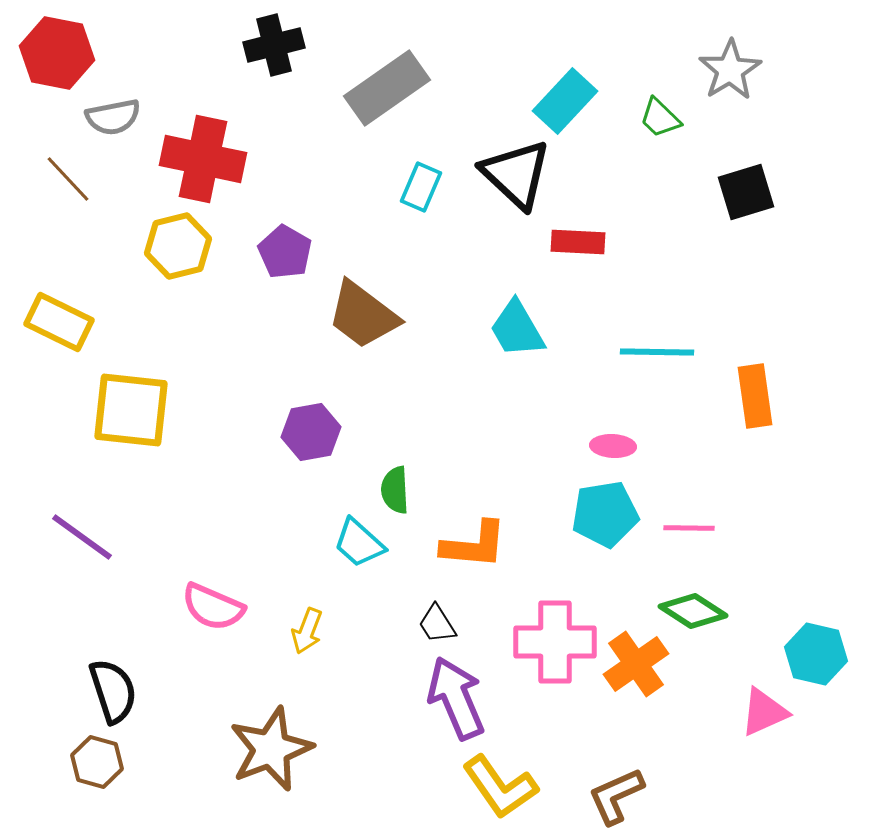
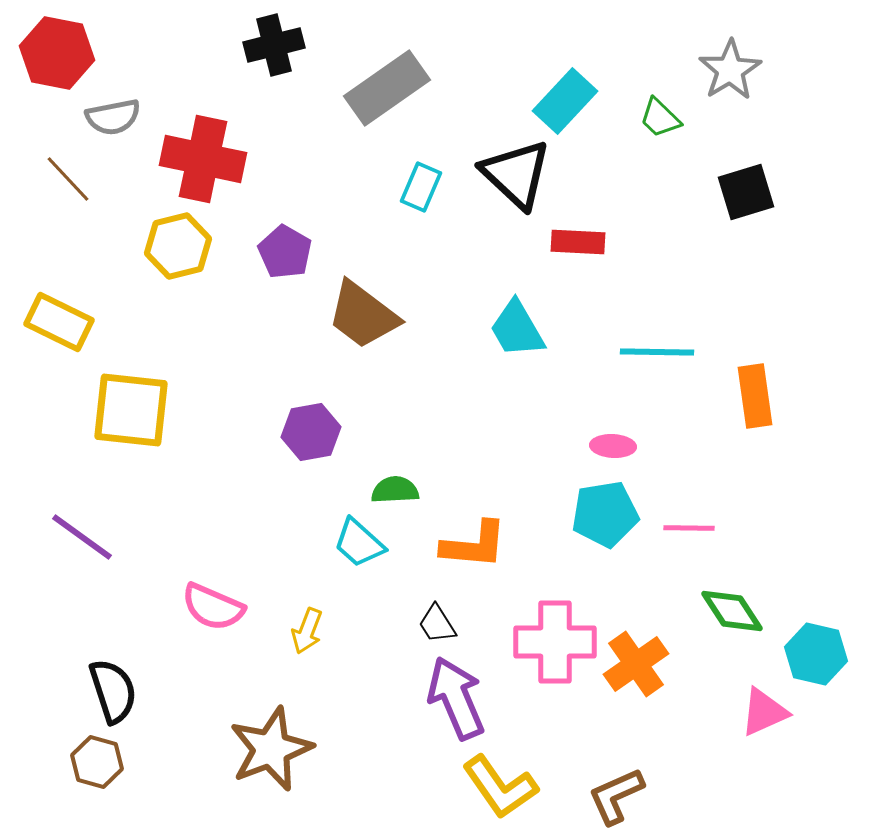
green semicircle at (395, 490): rotated 90 degrees clockwise
green diamond at (693, 611): moved 39 px right; rotated 24 degrees clockwise
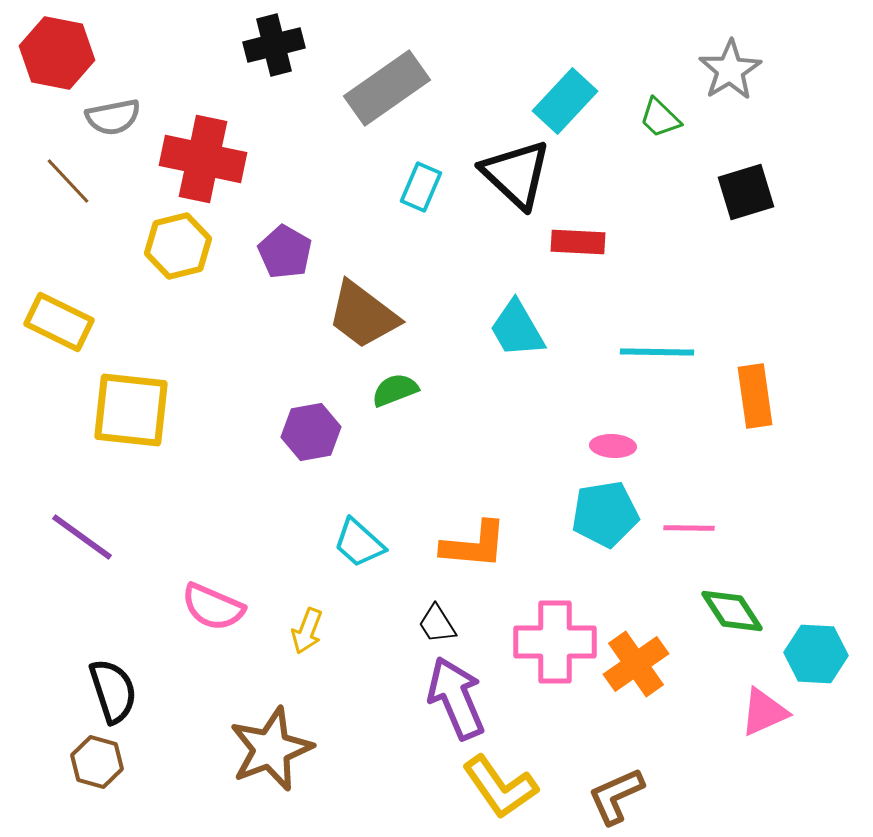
brown line at (68, 179): moved 2 px down
green semicircle at (395, 490): moved 100 px up; rotated 18 degrees counterclockwise
cyan hexagon at (816, 654): rotated 10 degrees counterclockwise
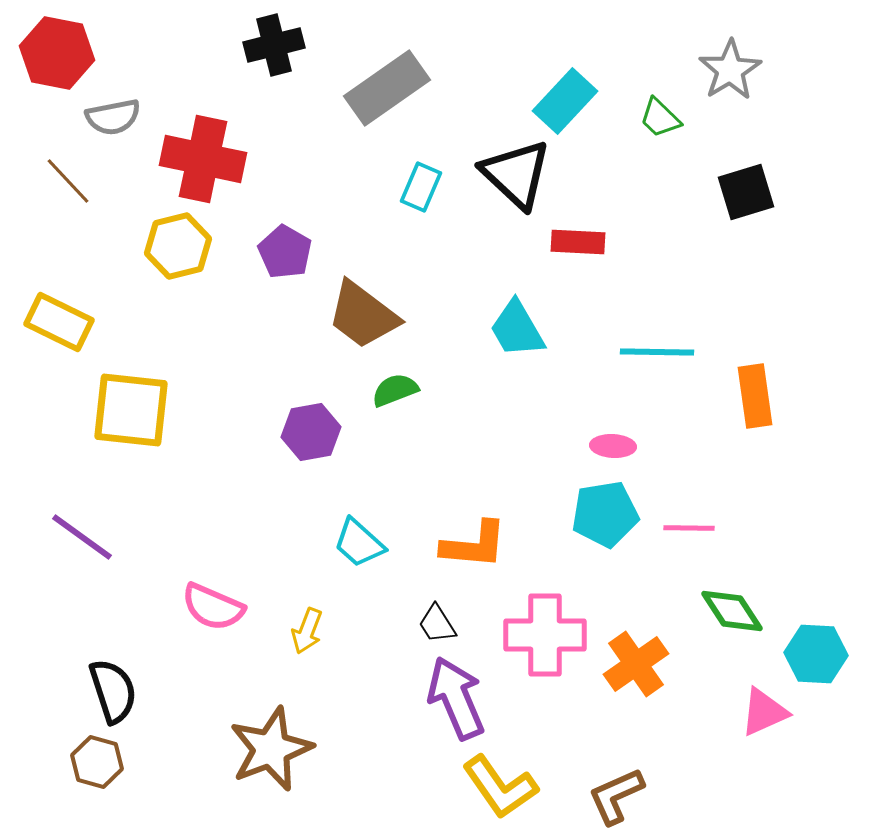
pink cross at (555, 642): moved 10 px left, 7 px up
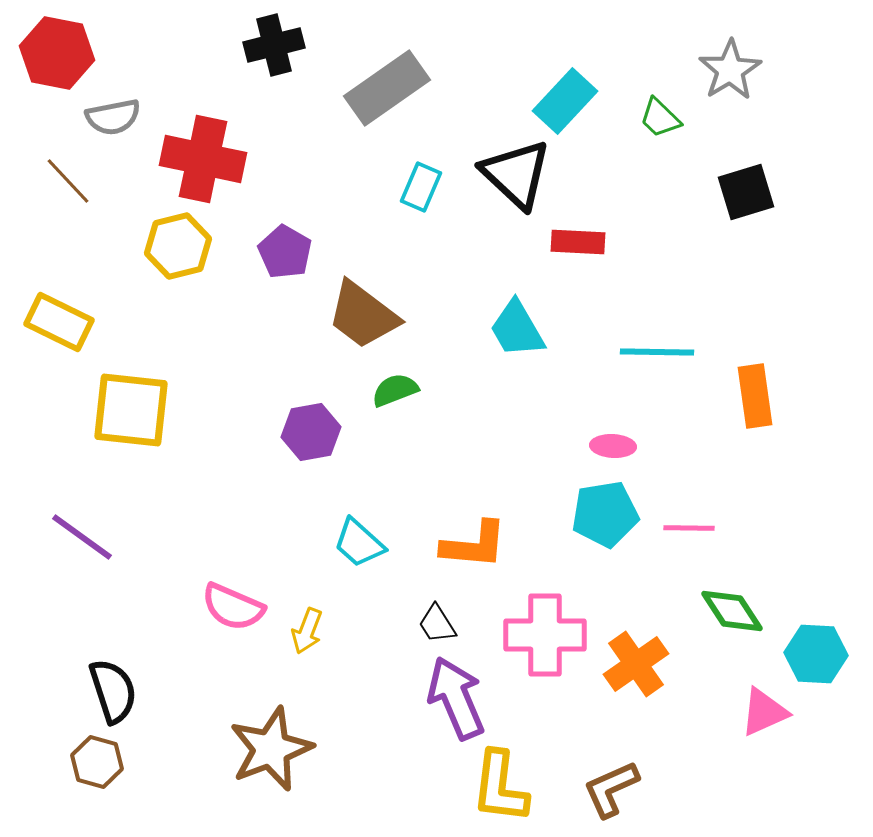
pink semicircle at (213, 607): moved 20 px right
yellow L-shape at (500, 787): rotated 42 degrees clockwise
brown L-shape at (616, 796): moved 5 px left, 7 px up
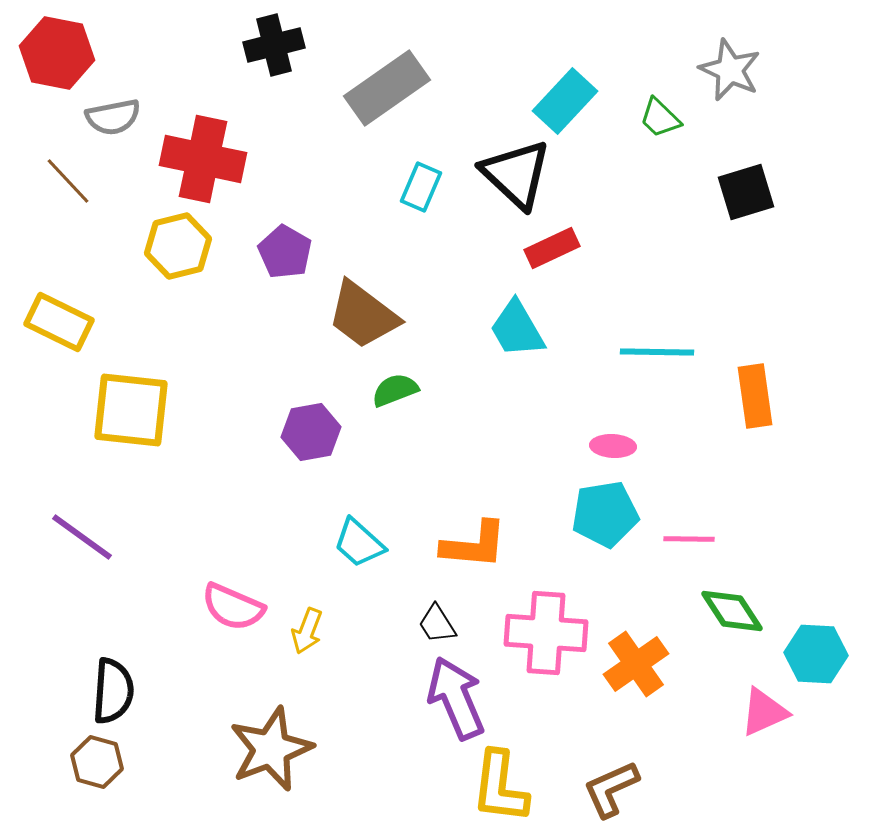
gray star at (730, 70): rotated 16 degrees counterclockwise
red rectangle at (578, 242): moved 26 px left, 6 px down; rotated 28 degrees counterclockwise
pink line at (689, 528): moved 11 px down
pink cross at (545, 635): moved 1 px right, 2 px up; rotated 4 degrees clockwise
black semicircle at (113, 691): rotated 22 degrees clockwise
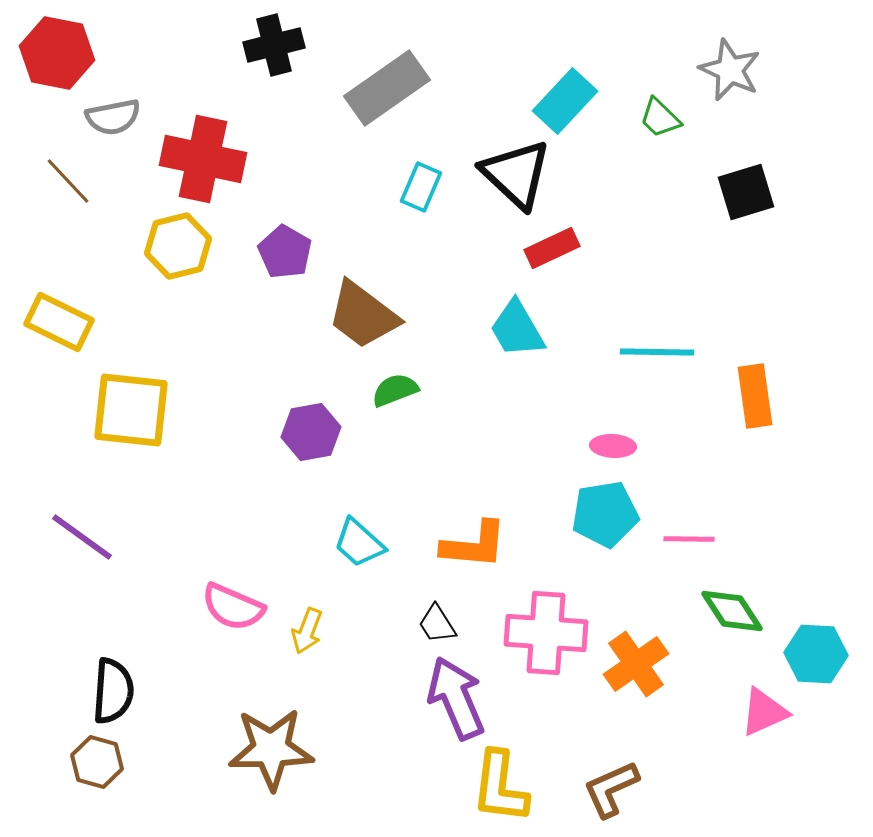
brown star at (271, 749): rotated 20 degrees clockwise
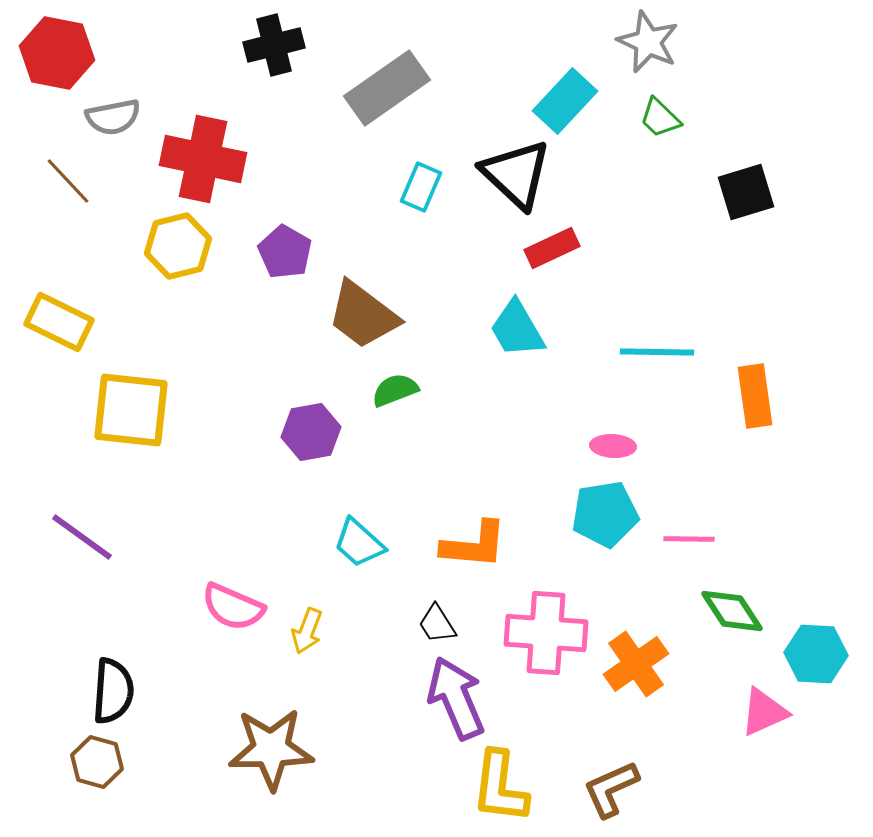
gray star at (730, 70): moved 82 px left, 28 px up
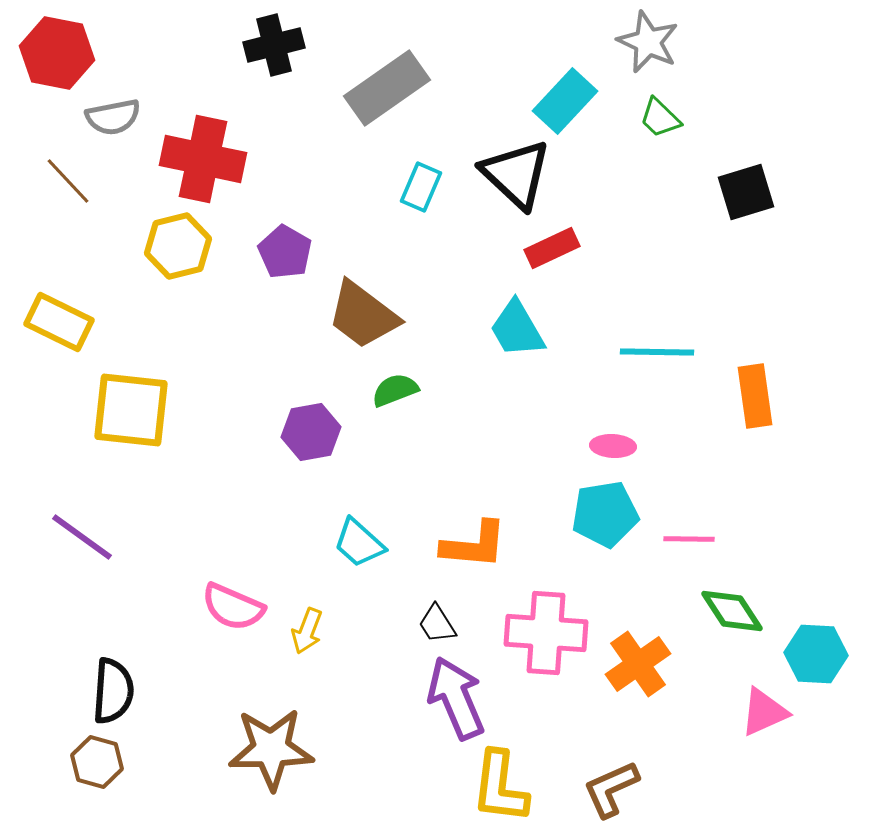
orange cross at (636, 664): moved 2 px right
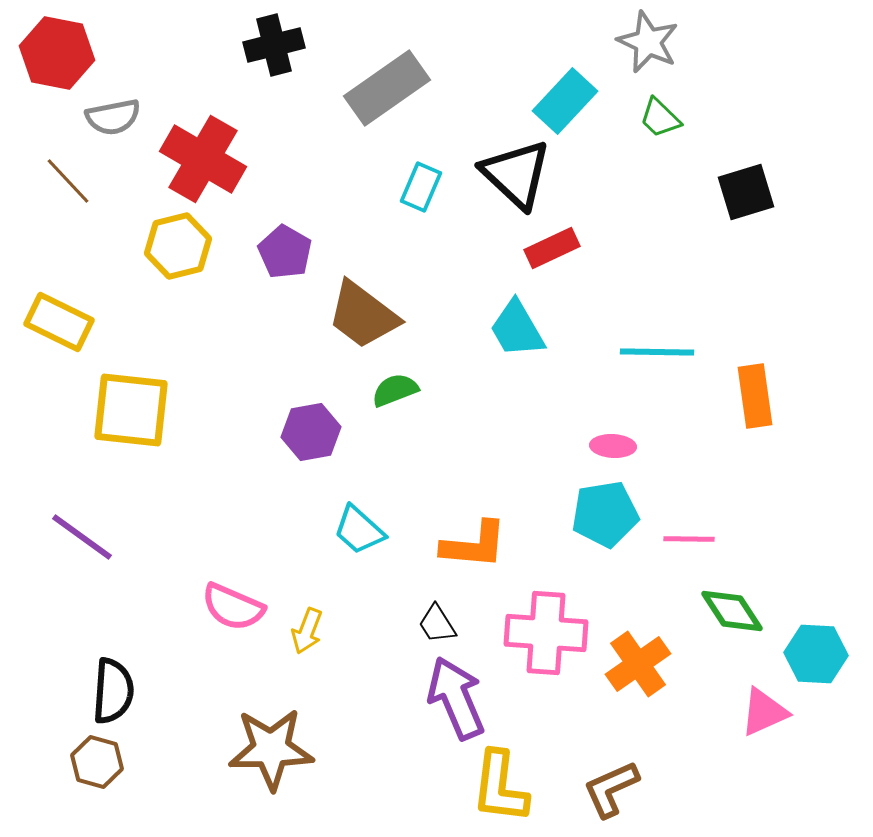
red cross at (203, 159): rotated 18 degrees clockwise
cyan trapezoid at (359, 543): moved 13 px up
